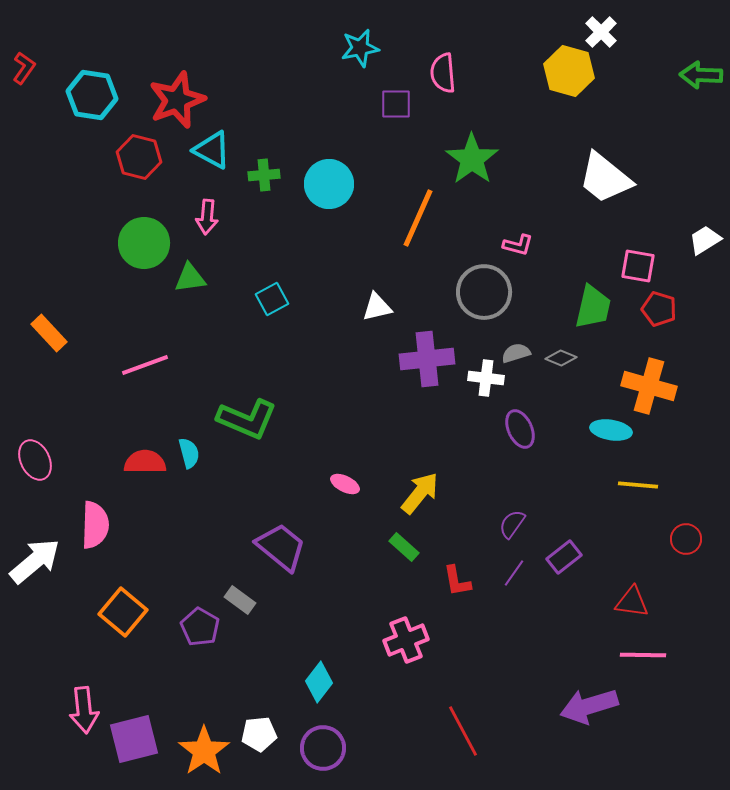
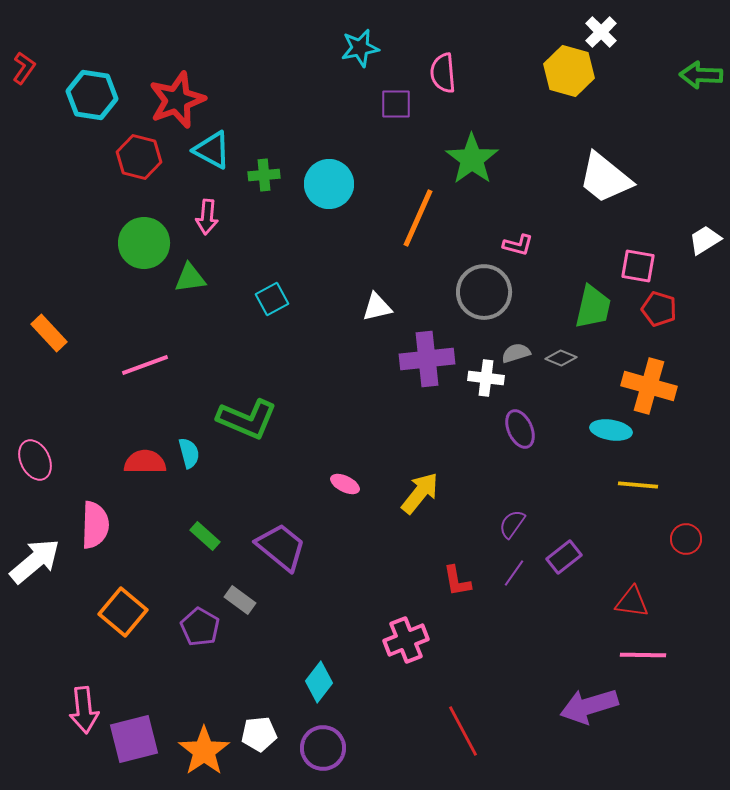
green rectangle at (404, 547): moved 199 px left, 11 px up
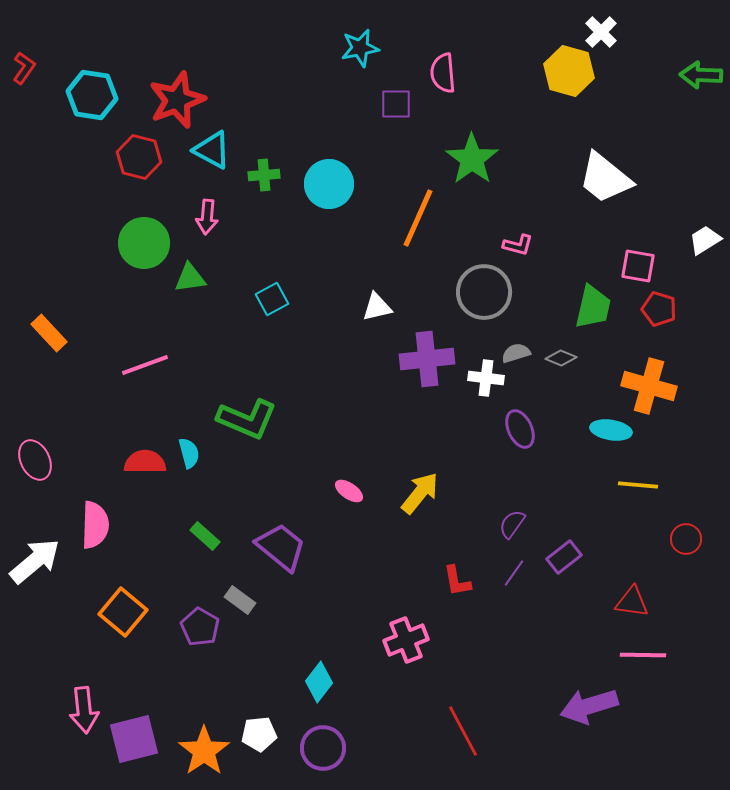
pink ellipse at (345, 484): moved 4 px right, 7 px down; rotated 8 degrees clockwise
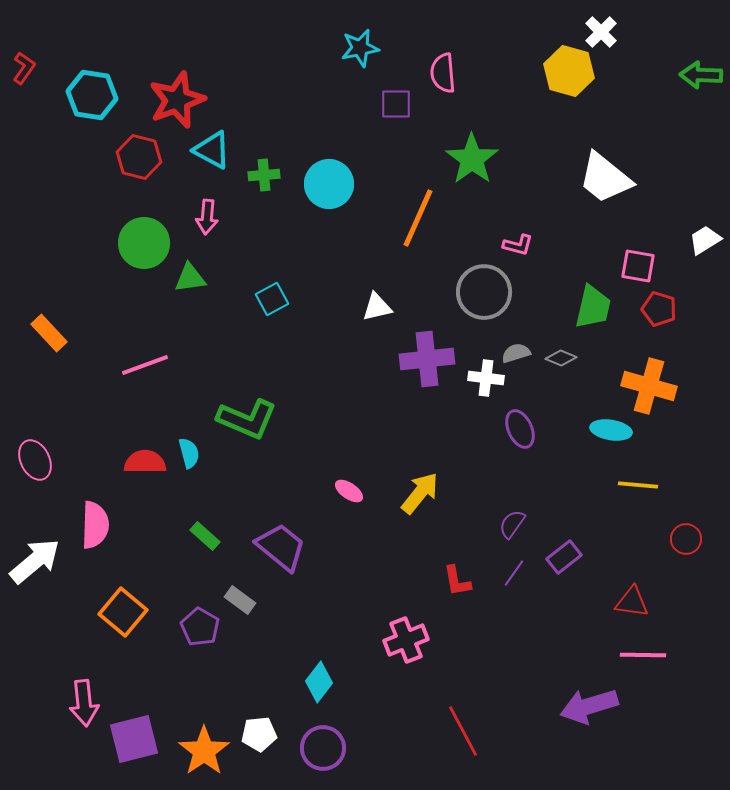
pink arrow at (84, 710): moved 7 px up
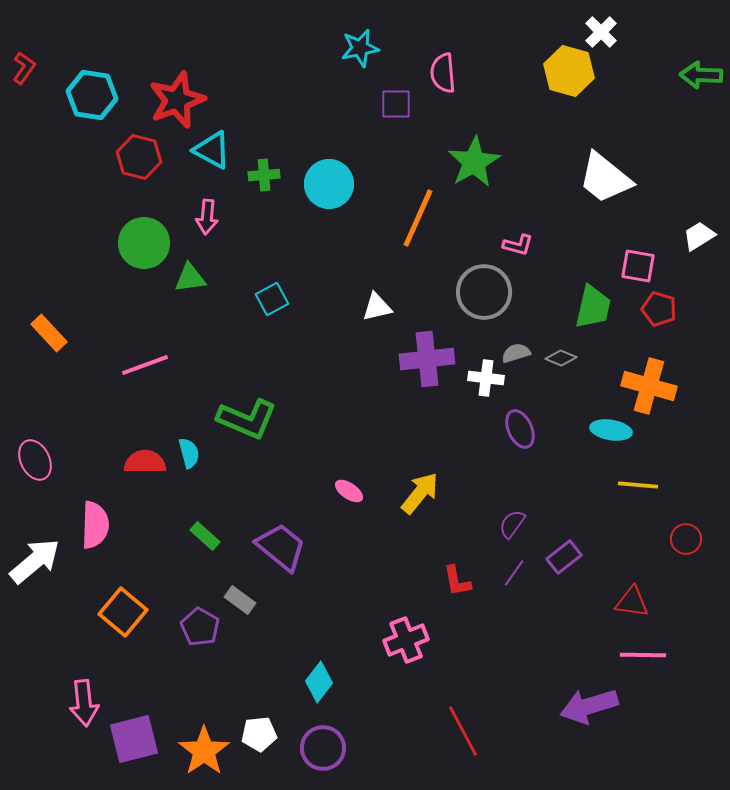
green star at (472, 159): moved 2 px right, 3 px down; rotated 6 degrees clockwise
white trapezoid at (705, 240): moved 6 px left, 4 px up
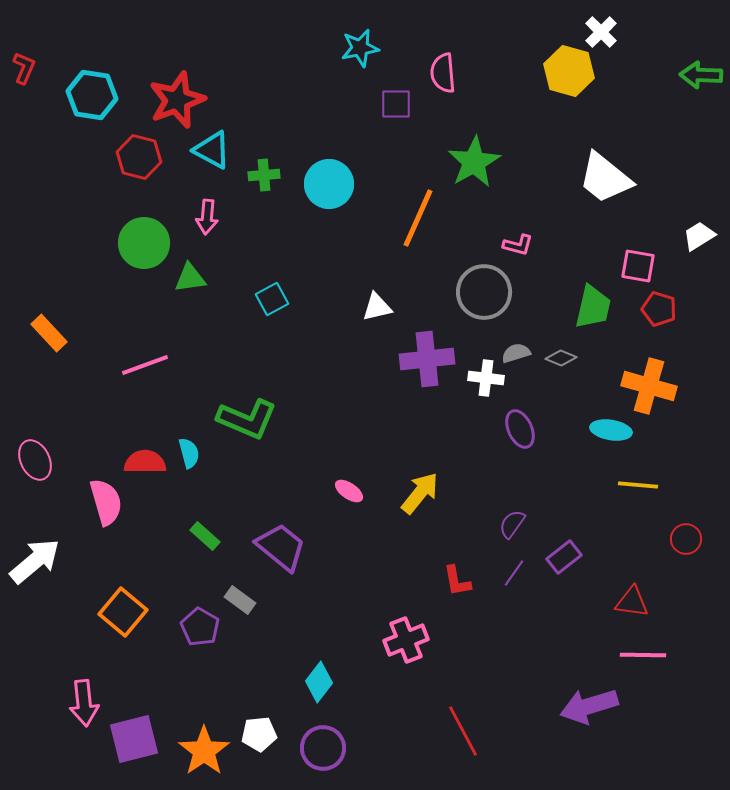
red L-shape at (24, 68): rotated 12 degrees counterclockwise
pink semicircle at (95, 525): moved 11 px right, 23 px up; rotated 18 degrees counterclockwise
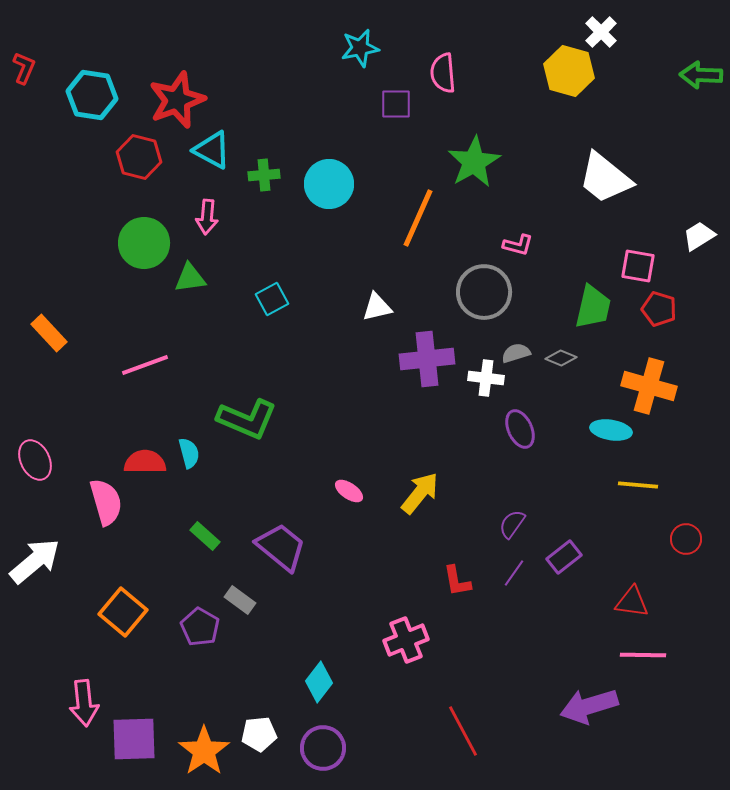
purple square at (134, 739): rotated 12 degrees clockwise
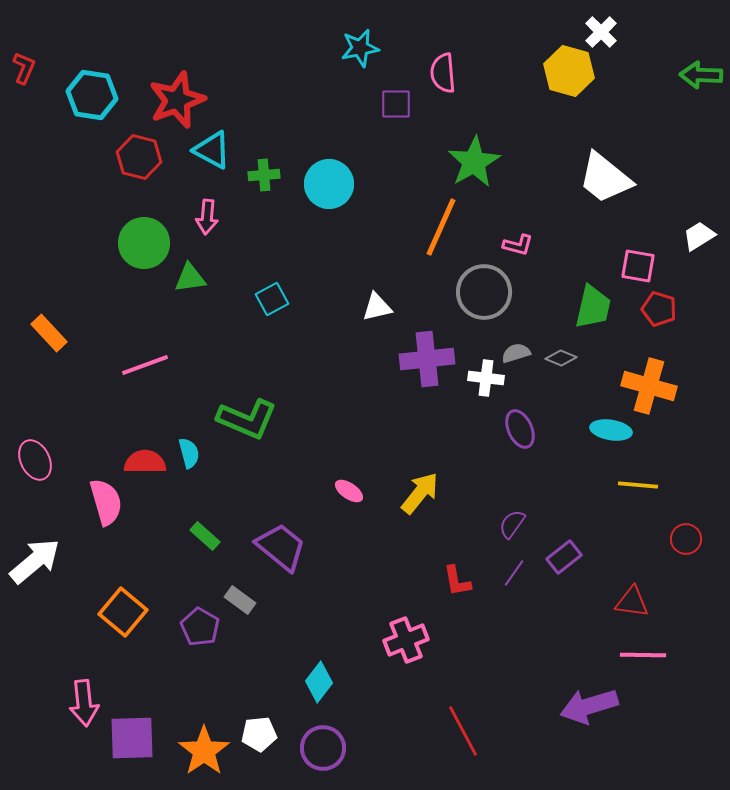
orange line at (418, 218): moved 23 px right, 9 px down
purple square at (134, 739): moved 2 px left, 1 px up
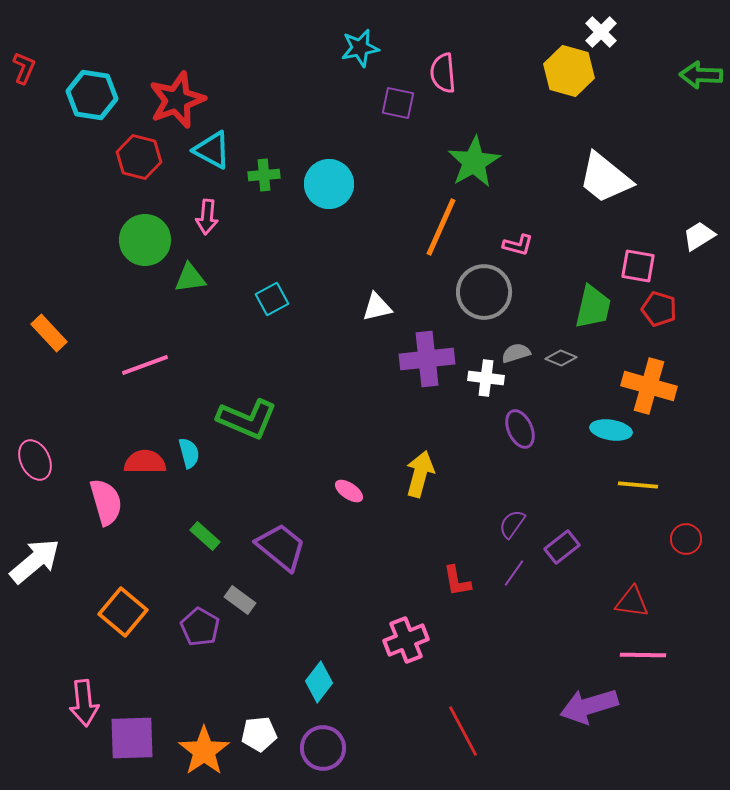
purple square at (396, 104): moved 2 px right, 1 px up; rotated 12 degrees clockwise
green circle at (144, 243): moved 1 px right, 3 px up
yellow arrow at (420, 493): moved 19 px up; rotated 24 degrees counterclockwise
purple rectangle at (564, 557): moved 2 px left, 10 px up
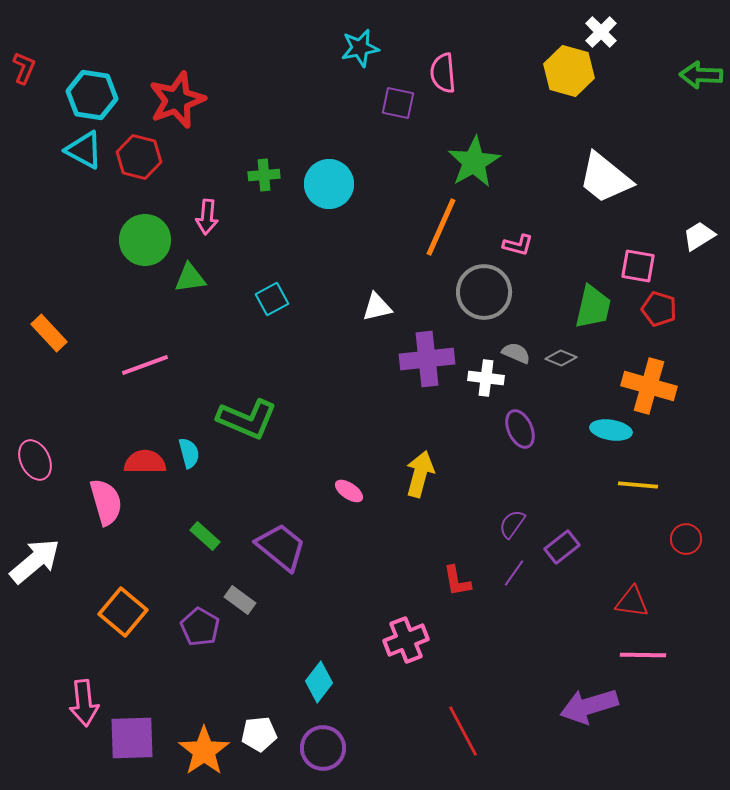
cyan triangle at (212, 150): moved 128 px left
gray semicircle at (516, 353): rotated 40 degrees clockwise
